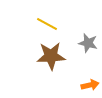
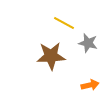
yellow line: moved 17 px right, 1 px up
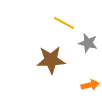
brown star: moved 4 px down
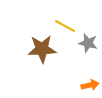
yellow line: moved 1 px right, 3 px down
brown star: moved 9 px left, 11 px up
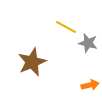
yellow line: moved 1 px right, 1 px down
brown star: moved 10 px left, 13 px down; rotated 20 degrees counterclockwise
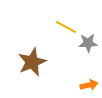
gray star: rotated 18 degrees counterclockwise
orange arrow: moved 1 px left
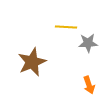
yellow line: rotated 25 degrees counterclockwise
orange arrow: rotated 84 degrees clockwise
